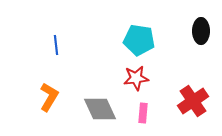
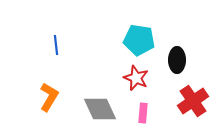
black ellipse: moved 24 px left, 29 px down
red star: rotated 30 degrees clockwise
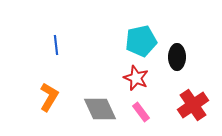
cyan pentagon: moved 2 px right, 1 px down; rotated 20 degrees counterclockwise
black ellipse: moved 3 px up
red cross: moved 4 px down
pink rectangle: moved 2 px left, 1 px up; rotated 42 degrees counterclockwise
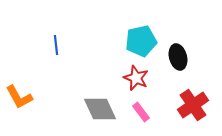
black ellipse: moved 1 px right; rotated 15 degrees counterclockwise
orange L-shape: moved 30 px left; rotated 120 degrees clockwise
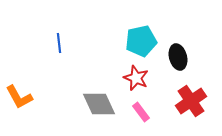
blue line: moved 3 px right, 2 px up
red cross: moved 2 px left, 4 px up
gray diamond: moved 1 px left, 5 px up
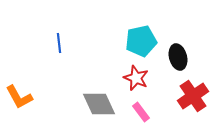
red cross: moved 2 px right, 5 px up
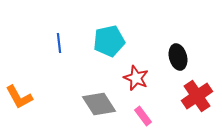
cyan pentagon: moved 32 px left
red cross: moved 4 px right
gray diamond: rotated 8 degrees counterclockwise
pink rectangle: moved 2 px right, 4 px down
